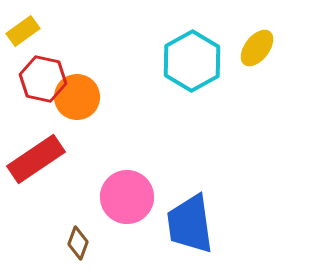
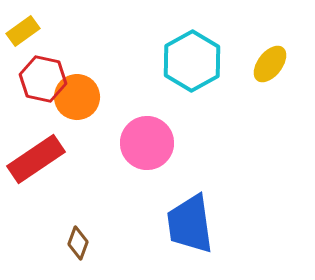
yellow ellipse: moved 13 px right, 16 px down
pink circle: moved 20 px right, 54 px up
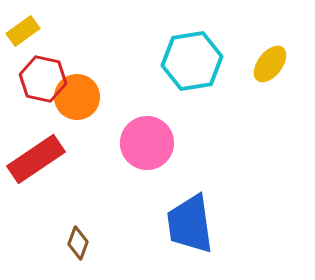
cyan hexagon: rotated 20 degrees clockwise
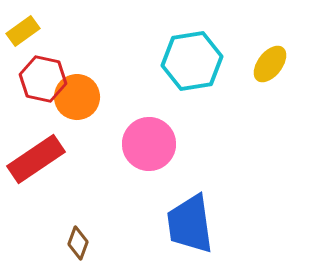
pink circle: moved 2 px right, 1 px down
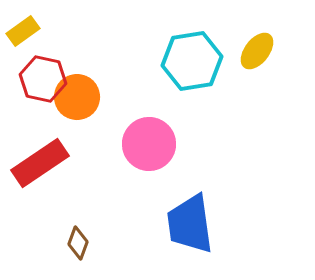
yellow ellipse: moved 13 px left, 13 px up
red rectangle: moved 4 px right, 4 px down
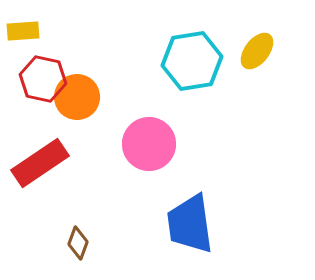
yellow rectangle: rotated 32 degrees clockwise
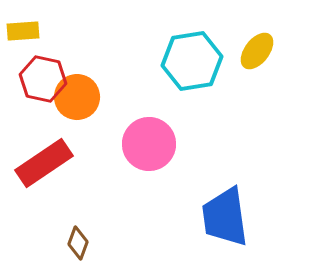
red rectangle: moved 4 px right
blue trapezoid: moved 35 px right, 7 px up
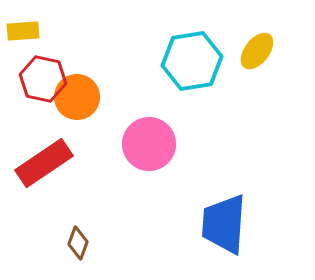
blue trapezoid: moved 1 px left, 7 px down; rotated 12 degrees clockwise
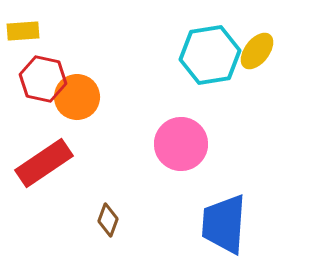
cyan hexagon: moved 18 px right, 6 px up
pink circle: moved 32 px right
brown diamond: moved 30 px right, 23 px up
